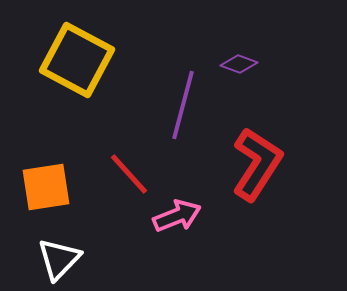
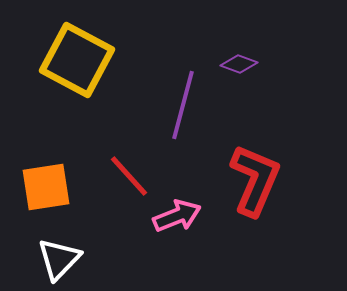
red L-shape: moved 2 px left, 16 px down; rotated 10 degrees counterclockwise
red line: moved 2 px down
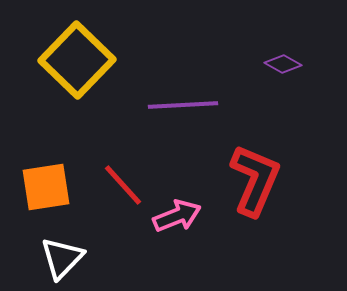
yellow square: rotated 16 degrees clockwise
purple diamond: moved 44 px right; rotated 9 degrees clockwise
purple line: rotated 72 degrees clockwise
red line: moved 6 px left, 9 px down
white triangle: moved 3 px right, 1 px up
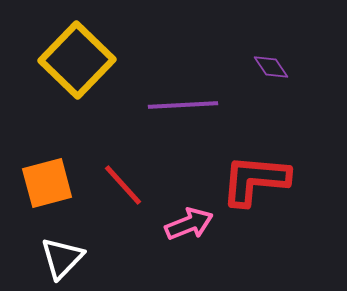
purple diamond: moved 12 px left, 3 px down; rotated 27 degrees clockwise
red L-shape: rotated 108 degrees counterclockwise
orange square: moved 1 px right, 4 px up; rotated 6 degrees counterclockwise
pink arrow: moved 12 px right, 8 px down
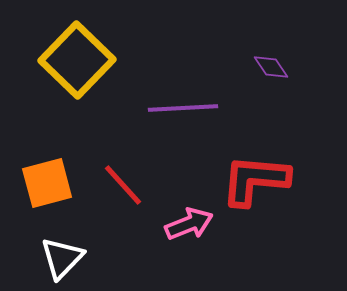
purple line: moved 3 px down
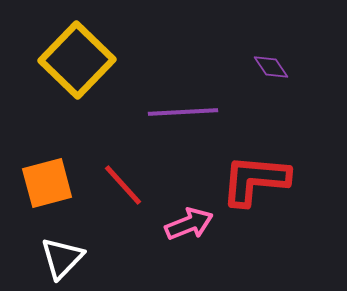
purple line: moved 4 px down
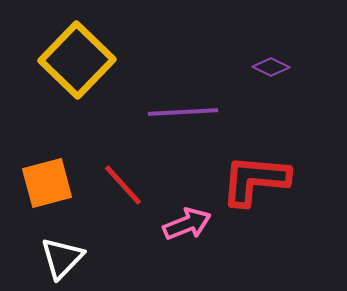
purple diamond: rotated 30 degrees counterclockwise
pink arrow: moved 2 px left
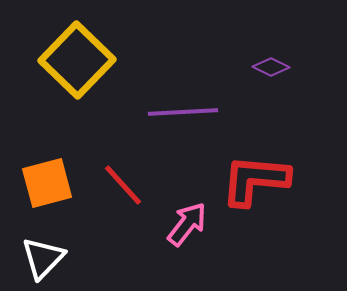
pink arrow: rotated 30 degrees counterclockwise
white triangle: moved 19 px left
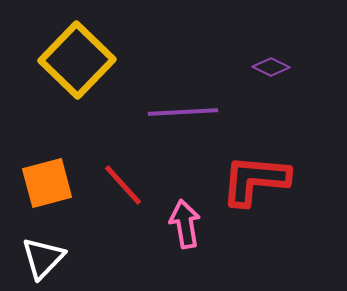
pink arrow: moved 2 px left; rotated 48 degrees counterclockwise
